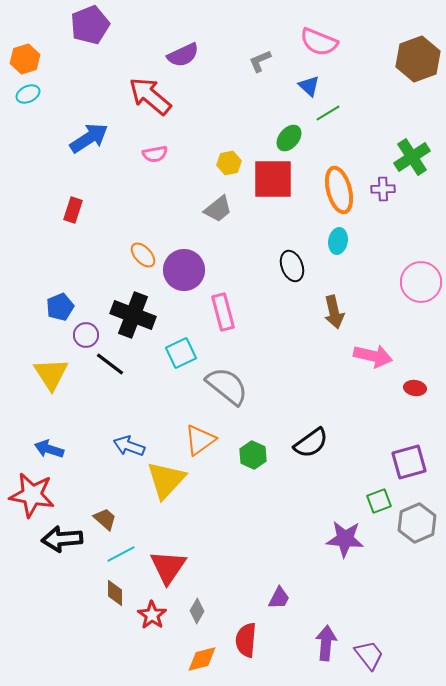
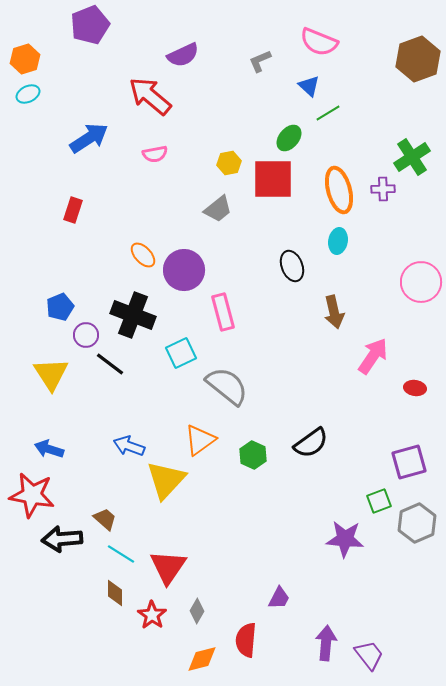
pink arrow at (373, 356): rotated 69 degrees counterclockwise
cyan line at (121, 554): rotated 60 degrees clockwise
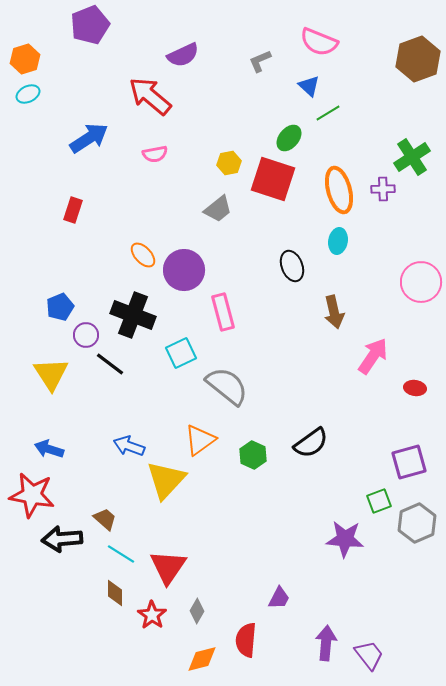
red square at (273, 179): rotated 18 degrees clockwise
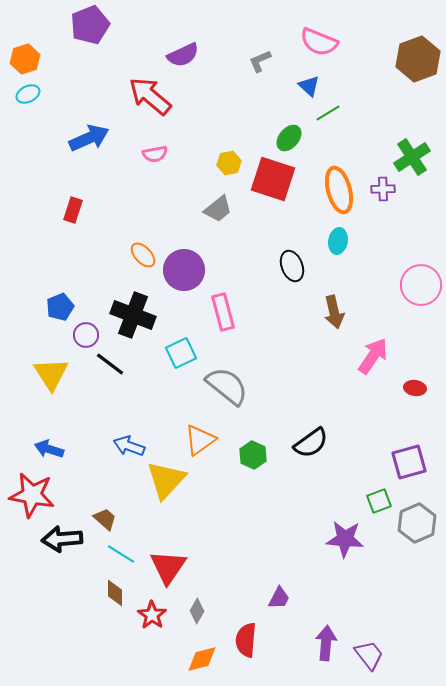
blue arrow at (89, 138): rotated 9 degrees clockwise
pink circle at (421, 282): moved 3 px down
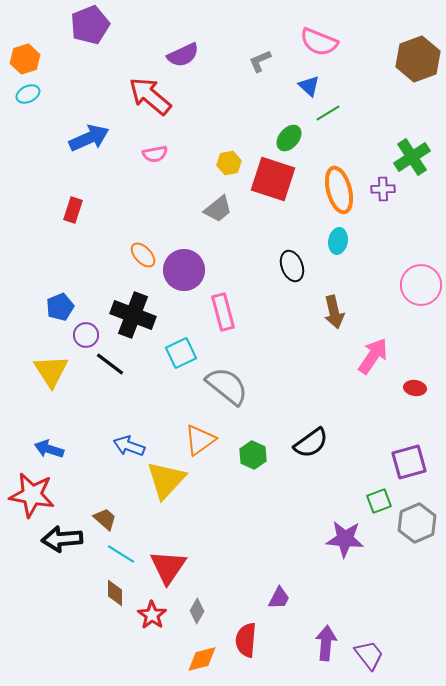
yellow triangle at (51, 374): moved 3 px up
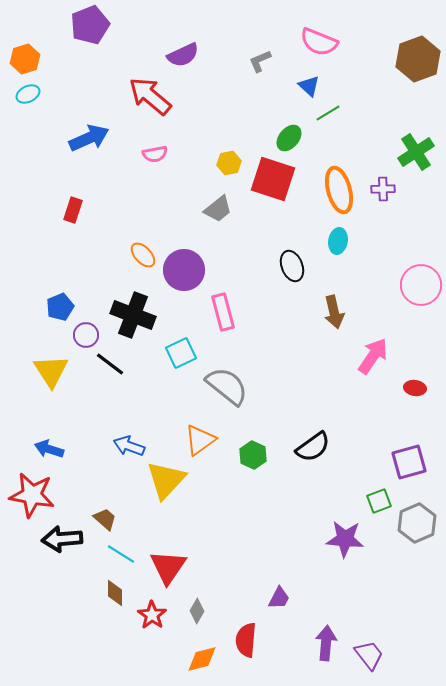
green cross at (412, 157): moved 4 px right, 5 px up
black semicircle at (311, 443): moved 2 px right, 4 px down
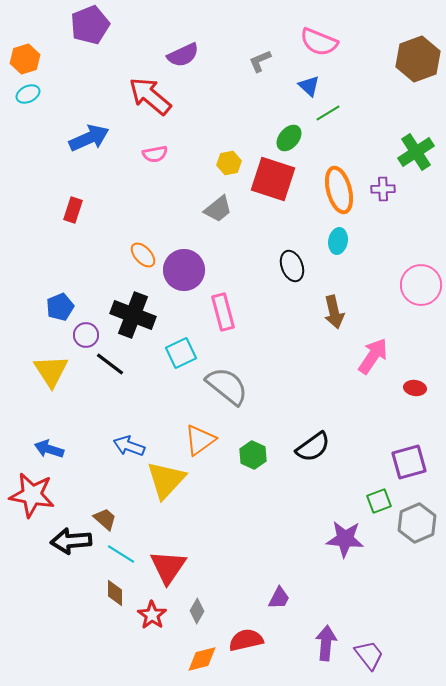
black arrow at (62, 539): moved 9 px right, 2 px down
red semicircle at (246, 640): rotated 72 degrees clockwise
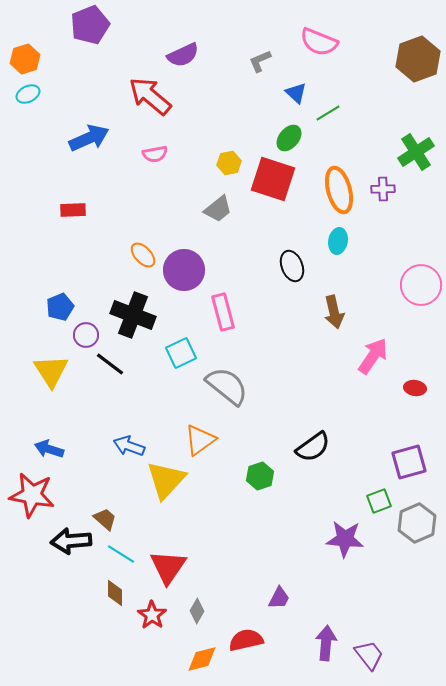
blue triangle at (309, 86): moved 13 px left, 7 px down
red rectangle at (73, 210): rotated 70 degrees clockwise
green hexagon at (253, 455): moved 7 px right, 21 px down; rotated 16 degrees clockwise
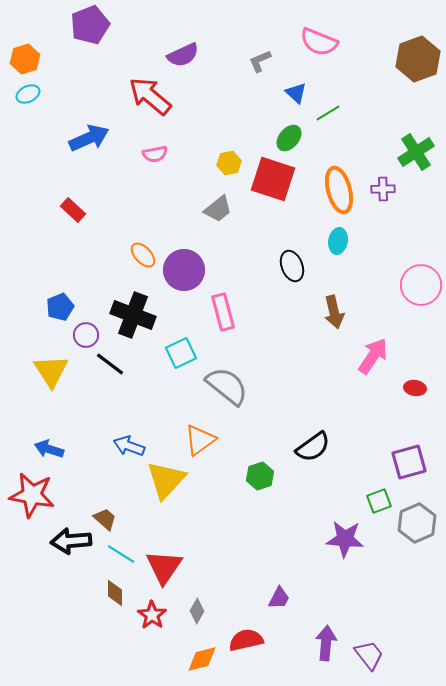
red rectangle at (73, 210): rotated 45 degrees clockwise
red triangle at (168, 567): moved 4 px left
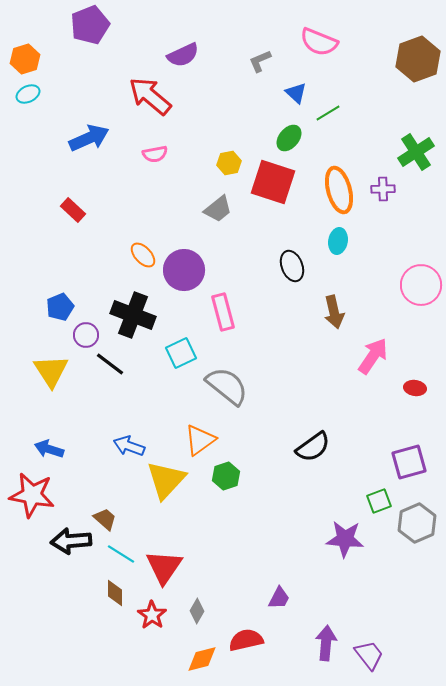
red square at (273, 179): moved 3 px down
green hexagon at (260, 476): moved 34 px left
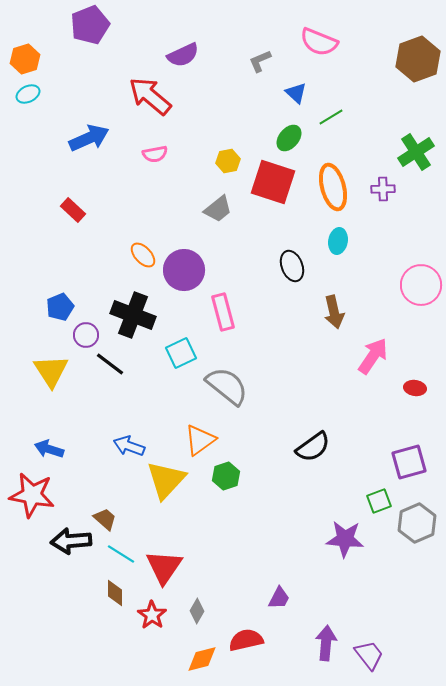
green line at (328, 113): moved 3 px right, 4 px down
yellow hexagon at (229, 163): moved 1 px left, 2 px up
orange ellipse at (339, 190): moved 6 px left, 3 px up
